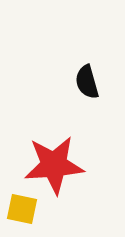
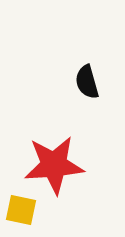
yellow square: moved 1 px left, 1 px down
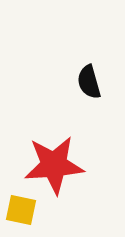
black semicircle: moved 2 px right
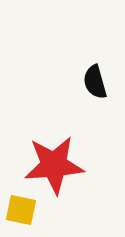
black semicircle: moved 6 px right
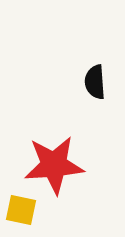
black semicircle: rotated 12 degrees clockwise
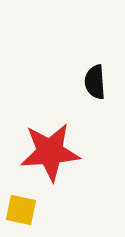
red star: moved 4 px left, 13 px up
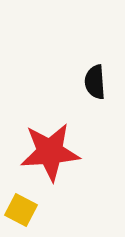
yellow square: rotated 16 degrees clockwise
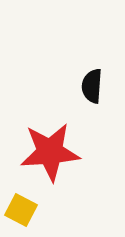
black semicircle: moved 3 px left, 4 px down; rotated 8 degrees clockwise
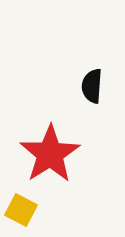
red star: moved 2 px down; rotated 28 degrees counterclockwise
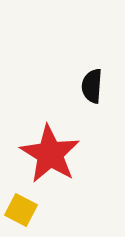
red star: rotated 8 degrees counterclockwise
